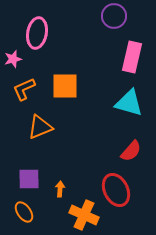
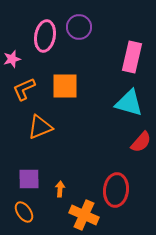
purple circle: moved 35 px left, 11 px down
pink ellipse: moved 8 px right, 3 px down
pink star: moved 1 px left
red semicircle: moved 10 px right, 9 px up
red ellipse: rotated 32 degrees clockwise
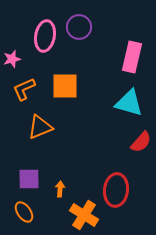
orange cross: rotated 8 degrees clockwise
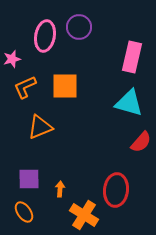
orange L-shape: moved 1 px right, 2 px up
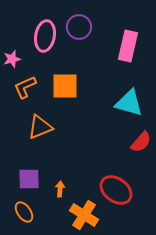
pink rectangle: moved 4 px left, 11 px up
red ellipse: rotated 60 degrees counterclockwise
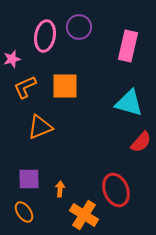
red ellipse: rotated 32 degrees clockwise
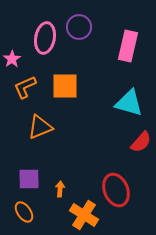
pink ellipse: moved 2 px down
pink star: rotated 18 degrees counterclockwise
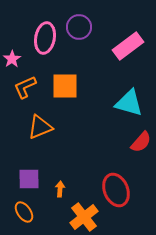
pink rectangle: rotated 40 degrees clockwise
orange cross: moved 2 px down; rotated 20 degrees clockwise
